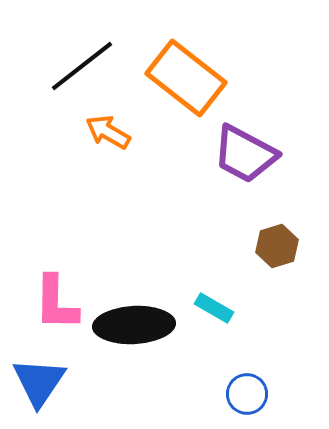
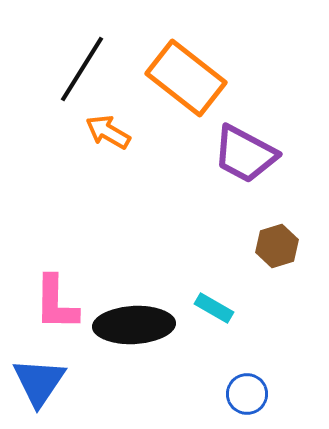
black line: moved 3 px down; rotated 20 degrees counterclockwise
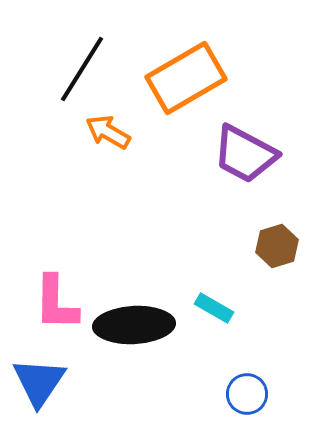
orange rectangle: rotated 68 degrees counterclockwise
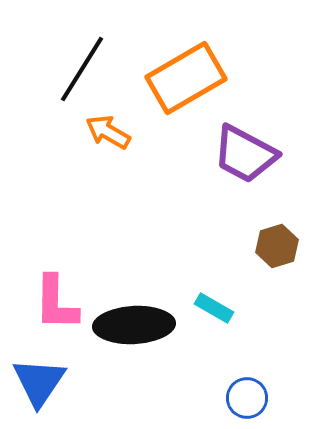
blue circle: moved 4 px down
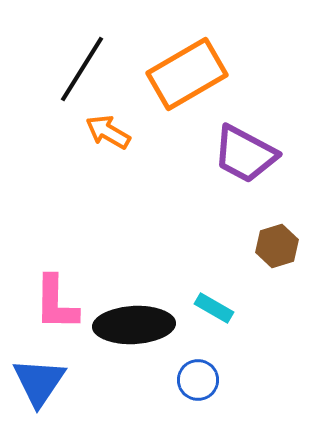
orange rectangle: moved 1 px right, 4 px up
blue circle: moved 49 px left, 18 px up
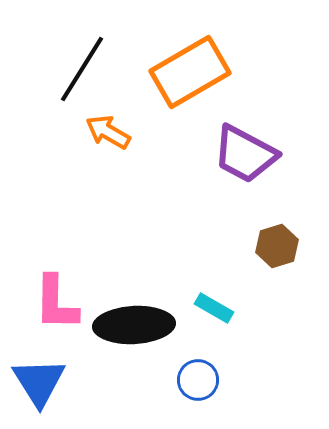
orange rectangle: moved 3 px right, 2 px up
blue triangle: rotated 6 degrees counterclockwise
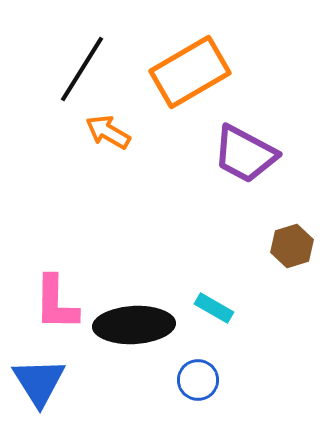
brown hexagon: moved 15 px right
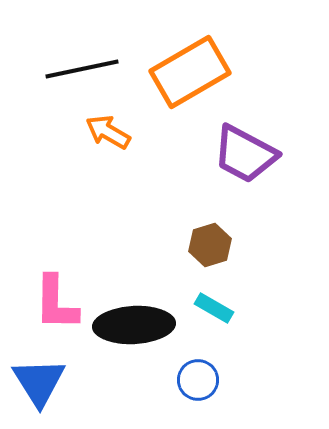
black line: rotated 46 degrees clockwise
brown hexagon: moved 82 px left, 1 px up
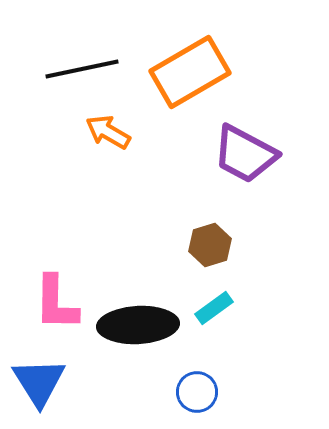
cyan rectangle: rotated 66 degrees counterclockwise
black ellipse: moved 4 px right
blue circle: moved 1 px left, 12 px down
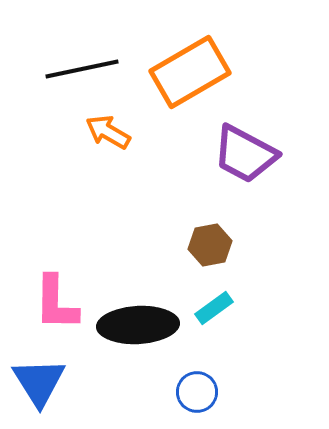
brown hexagon: rotated 6 degrees clockwise
